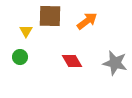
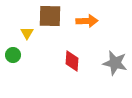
orange arrow: rotated 35 degrees clockwise
yellow triangle: moved 1 px right, 2 px down
green circle: moved 7 px left, 2 px up
red diamond: rotated 35 degrees clockwise
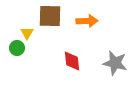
green circle: moved 4 px right, 7 px up
red diamond: rotated 10 degrees counterclockwise
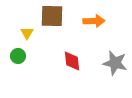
brown square: moved 2 px right
orange arrow: moved 7 px right
green circle: moved 1 px right, 8 px down
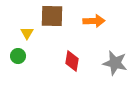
red diamond: rotated 15 degrees clockwise
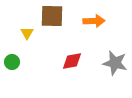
green circle: moved 6 px left, 6 px down
red diamond: rotated 70 degrees clockwise
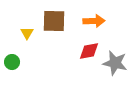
brown square: moved 2 px right, 5 px down
red diamond: moved 17 px right, 10 px up
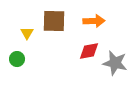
green circle: moved 5 px right, 3 px up
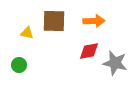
yellow triangle: rotated 48 degrees counterclockwise
green circle: moved 2 px right, 6 px down
